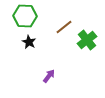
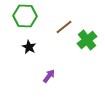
black star: moved 5 px down
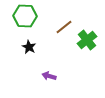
purple arrow: rotated 112 degrees counterclockwise
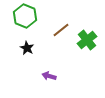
green hexagon: rotated 20 degrees clockwise
brown line: moved 3 px left, 3 px down
black star: moved 2 px left, 1 px down
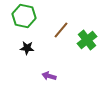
green hexagon: moved 1 px left; rotated 10 degrees counterclockwise
brown line: rotated 12 degrees counterclockwise
black star: rotated 24 degrees counterclockwise
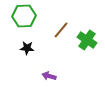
green hexagon: rotated 15 degrees counterclockwise
green cross: rotated 18 degrees counterclockwise
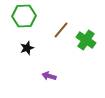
green cross: moved 1 px left
black star: rotated 24 degrees counterclockwise
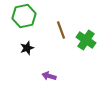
green hexagon: rotated 10 degrees counterclockwise
brown line: rotated 60 degrees counterclockwise
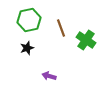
green hexagon: moved 5 px right, 4 px down
brown line: moved 2 px up
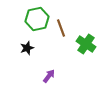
green hexagon: moved 8 px right, 1 px up
green cross: moved 4 px down
purple arrow: rotated 112 degrees clockwise
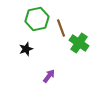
green cross: moved 7 px left, 1 px up
black star: moved 1 px left, 1 px down
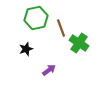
green hexagon: moved 1 px left, 1 px up
purple arrow: moved 6 px up; rotated 16 degrees clockwise
